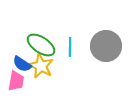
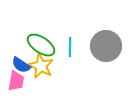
blue semicircle: moved 1 px left, 1 px down
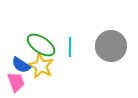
gray circle: moved 5 px right
pink trapezoid: moved 1 px down; rotated 30 degrees counterclockwise
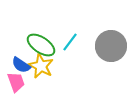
cyan line: moved 5 px up; rotated 36 degrees clockwise
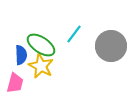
cyan line: moved 4 px right, 8 px up
blue semicircle: moved 10 px up; rotated 126 degrees counterclockwise
pink trapezoid: moved 1 px left, 1 px down; rotated 35 degrees clockwise
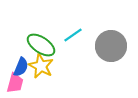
cyan line: moved 1 px left, 1 px down; rotated 18 degrees clockwise
blue semicircle: moved 12 px down; rotated 24 degrees clockwise
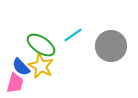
blue semicircle: rotated 114 degrees clockwise
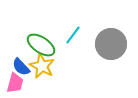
cyan line: rotated 18 degrees counterclockwise
gray circle: moved 2 px up
yellow star: moved 1 px right
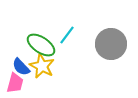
cyan line: moved 6 px left
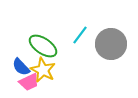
cyan line: moved 13 px right
green ellipse: moved 2 px right, 1 px down
yellow star: moved 1 px right, 4 px down
pink trapezoid: moved 14 px right, 1 px up; rotated 50 degrees clockwise
